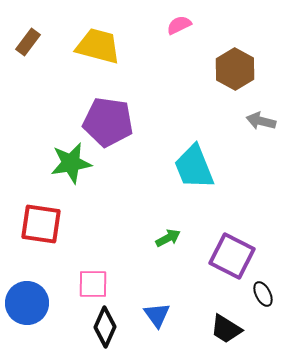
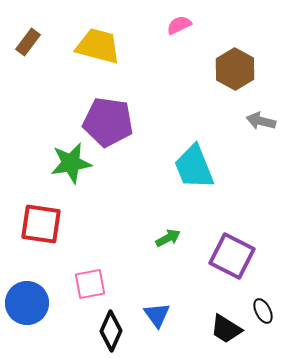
pink square: moved 3 px left; rotated 12 degrees counterclockwise
black ellipse: moved 17 px down
black diamond: moved 6 px right, 4 px down
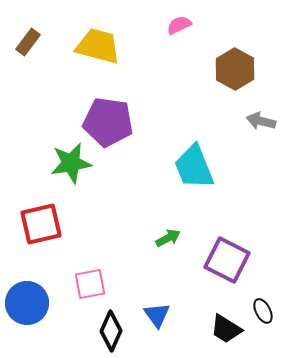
red square: rotated 21 degrees counterclockwise
purple square: moved 5 px left, 4 px down
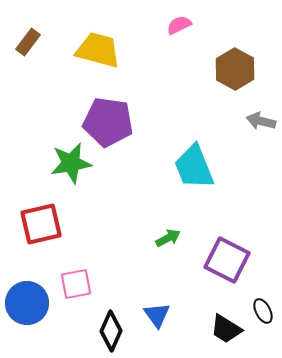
yellow trapezoid: moved 4 px down
pink square: moved 14 px left
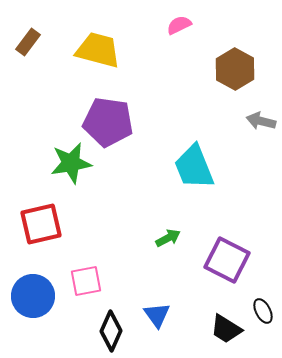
pink square: moved 10 px right, 3 px up
blue circle: moved 6 px right, 7 px up
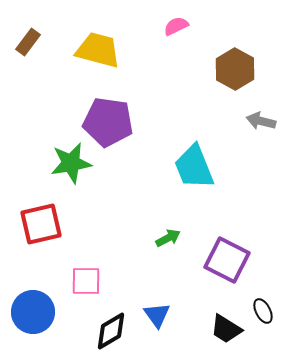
pink semicircle: moved 3 px left, 1 px down
pink square: rotated 12 degrees clockwise
blue circle: moved 16 px down
black diamond: rotated 36 degrees clockwise
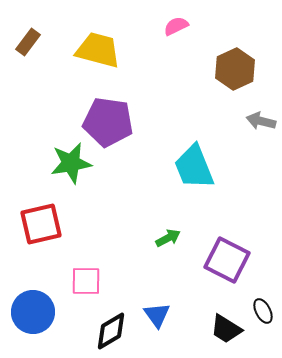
brown hexagon: rotated 6 degrees clockwise
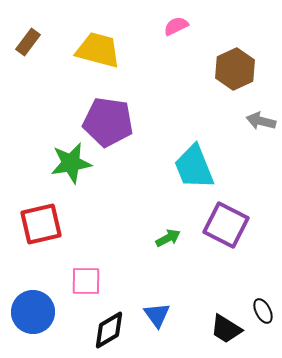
purple square: moved 1 px left, 35 px up
black diamond: moved 2 px left, 1 px up
